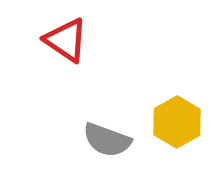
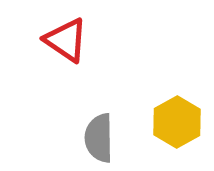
gray semicircle: moved 8 px left, 2 px up; rotated 69 degrees clockwise
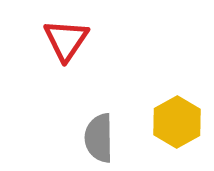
red triangle: rotated 30 degrees clockwise
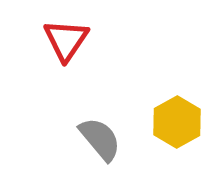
gray semicircle: moved 1 px right, 1 px down; rotated 141 degrees clockwise
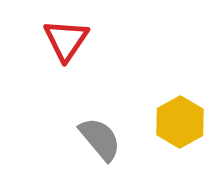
yellow hexagon: moved 3 px right
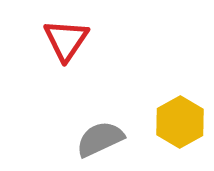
gray semicircle: rotated 75 degrees counterclockwise
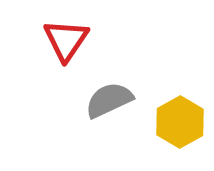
gray semicircle: moved 9 px right, 39 px up
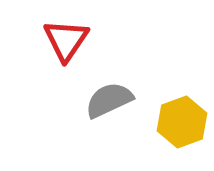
yellow hexagon: moved 2 px right; rotated 9 degrees clockwise
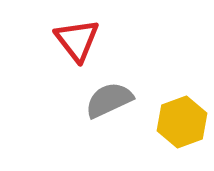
red triangle: moved 11 px right; rotated 12 degrees counterclockwise
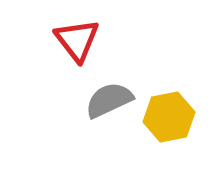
yellow hexagon: moved 13 px left, 5 px up; rotated 9 degrees clockwise
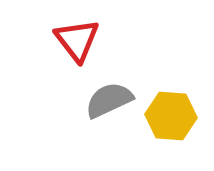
yellow hexagon: moved 2 px right, 1 px up; rotated 15 degrees clockwise
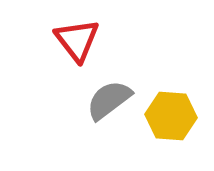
gray semicircle: rotated 12 degrees counterclockwise
